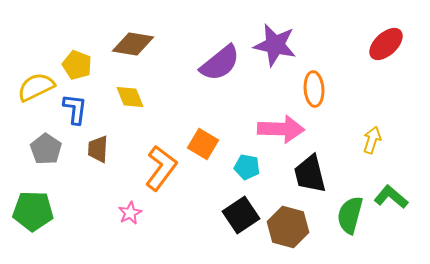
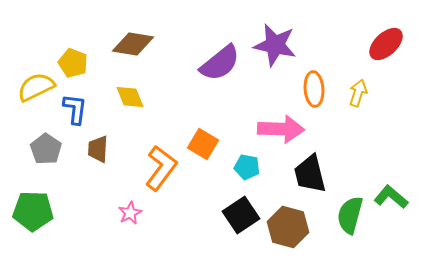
yellow pentagon: moved 4 px left, 2 px up
yellow arrow: moved 14 px left, 47 px up
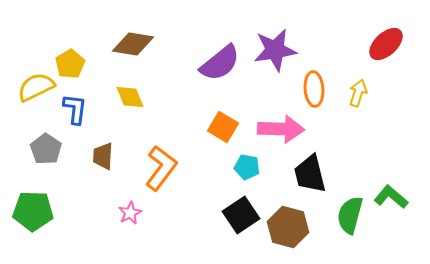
purple star: moved 5 px down; rotated 21 degrees counterclockwise
yellow pentagon: moved 3 px left, 1 px down; rotated 20 degrees clockwise
orange square: moved 20 px right, 17 px up
brown trapezoid: moved 5 px right, 7 px down
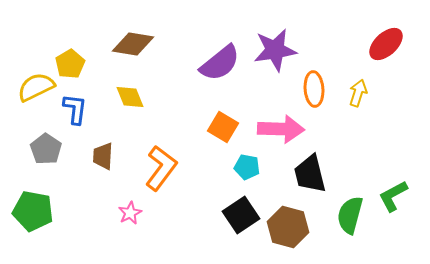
green L-shape: moved 2 px right, 1 px up; rotated 68 degrees counterclockwise
green pentagon: rotated 9 degrees clockwise
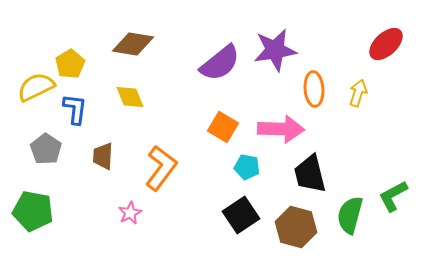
brown hexagon: moved 8 px right
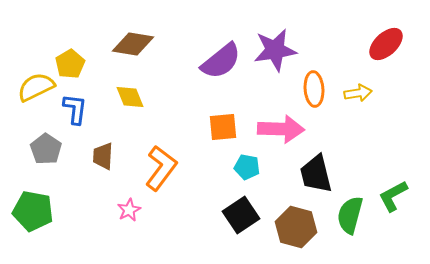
purple semicircle: moved 1 px right, 2 px up
yellow arrow: rotated 64 degrees clockwise
orange square: rotated 36 degrees counterclockwise
black trapezoid: moved 6 px right
pink star: moved 1 px left, 3 px up
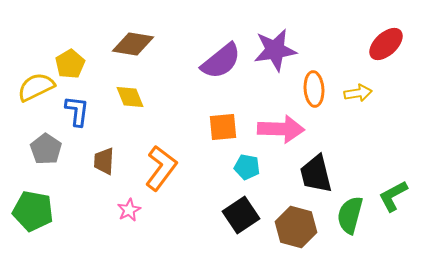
blue L-shape: moved 2 px right, 2 px down
brown trapezoid: moved 1 px right, 5 px down
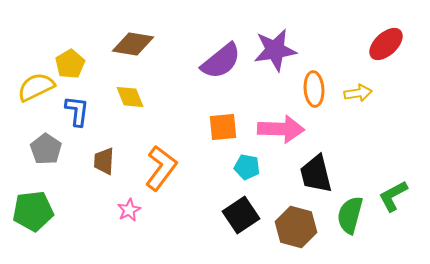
green pentagon: rotated 18 degrees counterclockwise
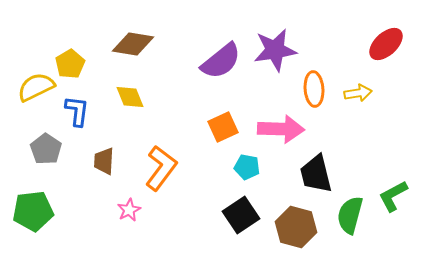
orange square: rotated 20 degrees counterclockwise
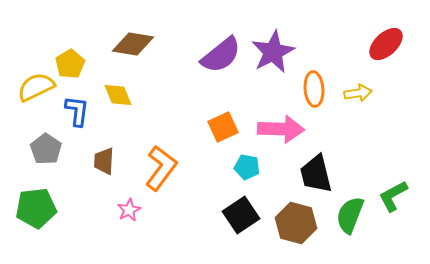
purple star: moved 2 px left, 2 px down; rotated 18 degrees counterclockwise
purple semicircle: moved 6 px up
yellow diamond: moved 12 px left, 2 px up
green pentagon: moved 3 px right, 3 px up
green semicircle: rotated 6 degrees clockwise
brown hexagon: moved 4 px up
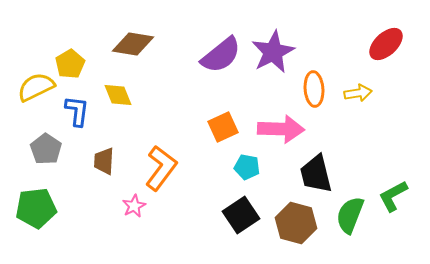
pink star: moved 5 px right, 4 px up
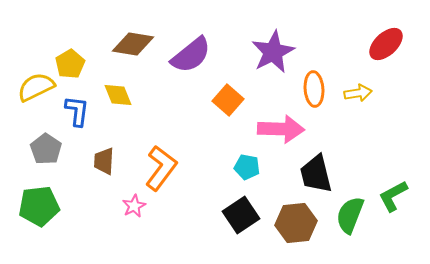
purple semicircle: moved 30 px left
orange square: moved 5 px right, 27 px up; rotated 24 degrees counterclockwise
green pentagon: moved 3 px right, 2 px up
brown hexagon: rotated 21 degrees counterclockwise
